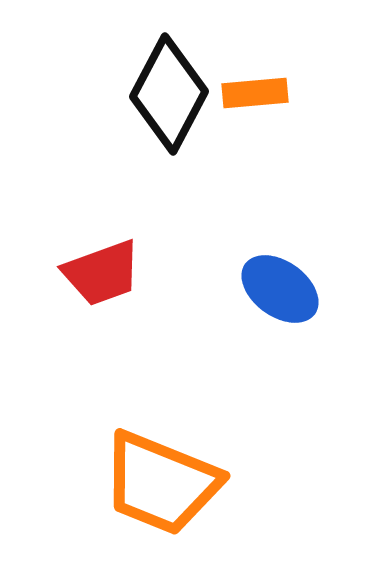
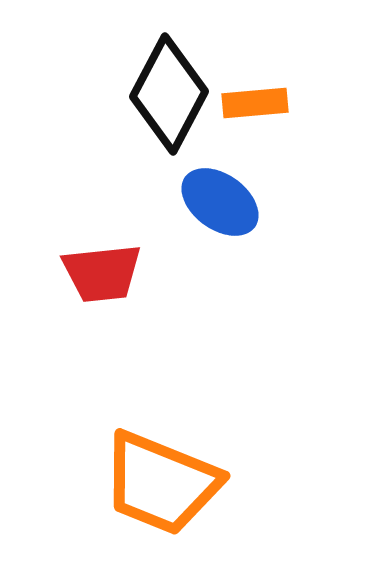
orange rectangle: moved 10 px down
red trapezoid: rotated 14 degrees clockwise
blue ellipse: moved 60 px left, 87 px up
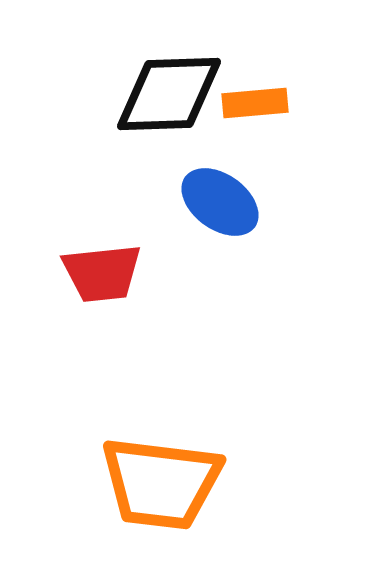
black diamond: rotated 60 degrees clockwise
orange trapezoid: rotated 15 degrees counterclockwise
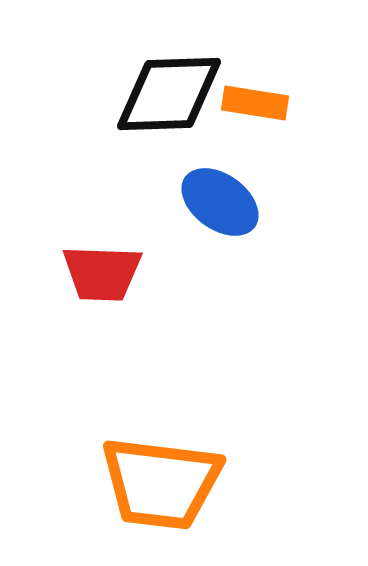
orange rectangle: rotated 14 degrees clockwise
red trapezoid: rotated 8 degrees clockwise
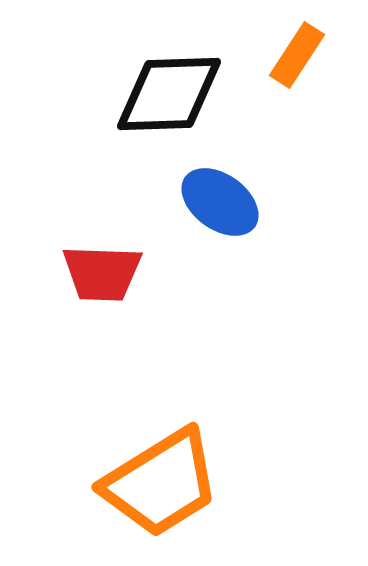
orange rectangle: moved 42 px right, 48 px up; rotated 66 degrees counterclockwise
orange trapezoid: rotated 39 degrees counterclockwise
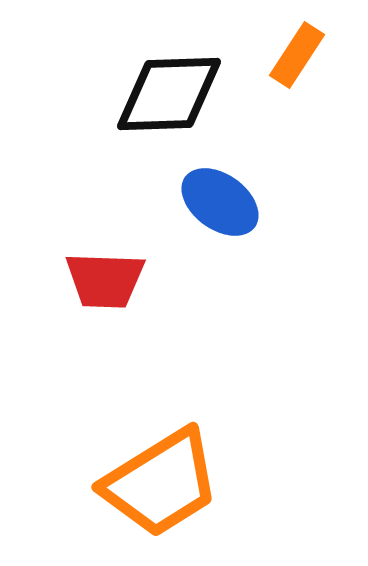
red trapezoid: moved 3 px right, 7 px down
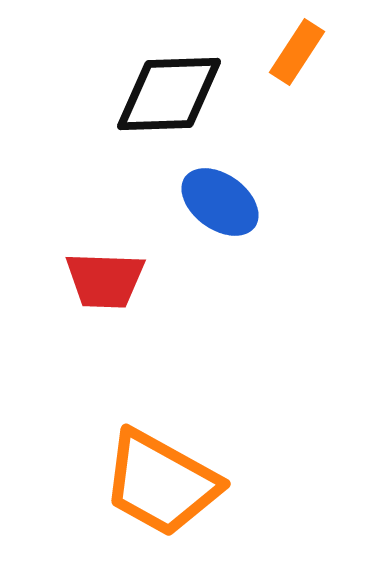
orange rectangle: moved 3 px up
orange trapezoid: rotated 61 degrees clockwise
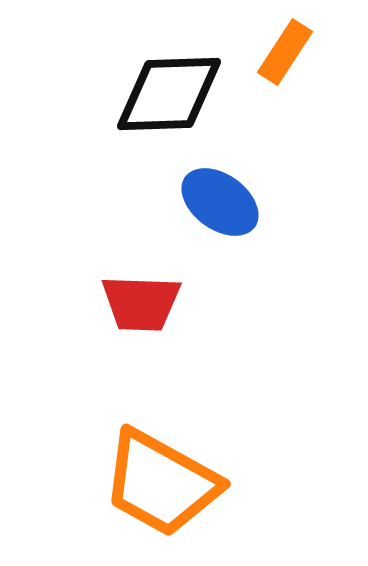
orange rectangle: moved 12 px left
red trapezoid: moved 36 px right, 23 px down
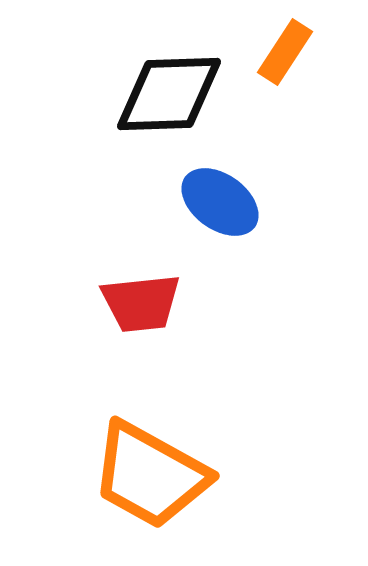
red trapezoid: rotated 8 degrees counterclockwise
orange trapezoid: moved 11 px left, 8 px up
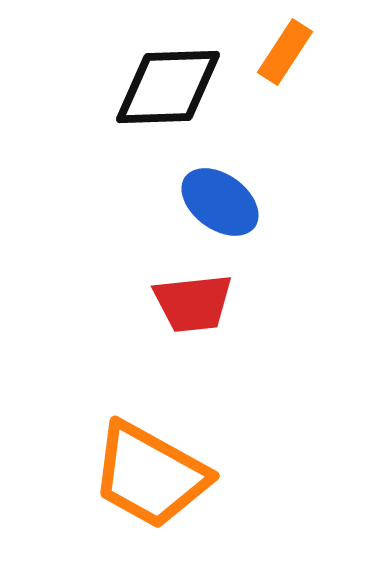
black diamond: moved 1 px left, 7 px up
red trapezoid: moved 52 px right
